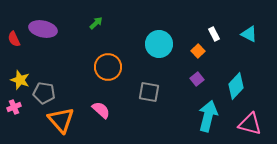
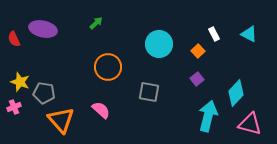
yellow star: moved 2 px down
cyan diamond: moved 7 px down
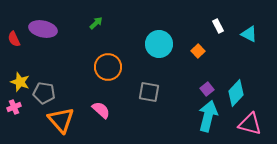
white rectangle: moved 4 px right, 8 px up
purple square: moved 10 px right, 10 px down
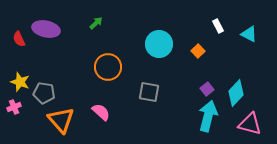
purple ellipse: moved 3 px right
red semicircle: moved 5 px right
pink semicircle: moved 2 px down
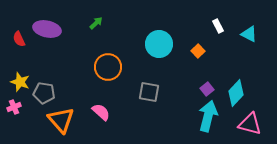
purple ellipse: moved 1 px right
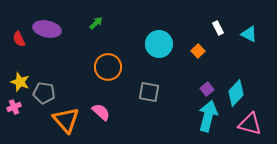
white rectangle: moved 2 px down
orange triangle: moved 5 px right
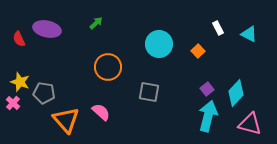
pink cross: moved 1 px left, 4 px up; rotated 24 degrees counterclockwise
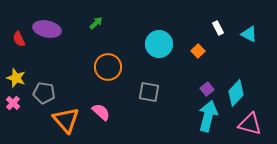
yellow star: moved 4 px left, 4 px up
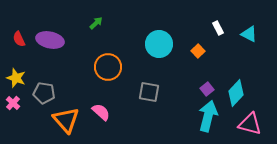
purple ellipse: moved 3 px right, 11 px down
